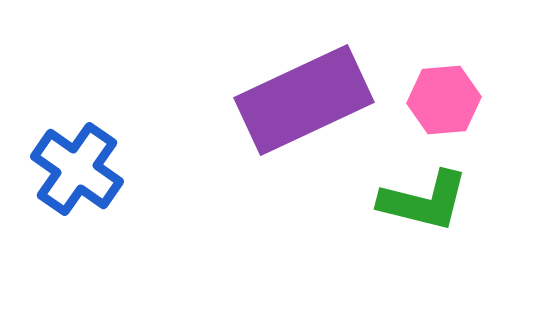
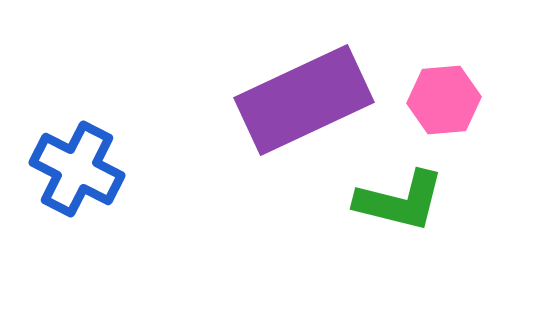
blue cross: rotated 8 degrees counterclockwise
green L-shape: moved 24 px left
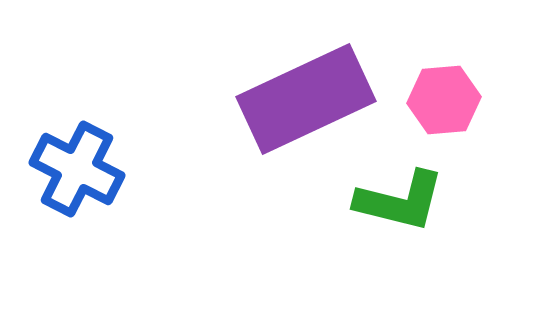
purple rectangle: moved 2 px right, 1 px up
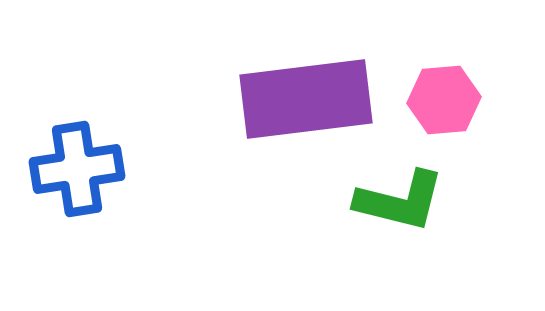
purple rectangle: rotated 18 degrees clockwise
blue cross: rotated 36 degrees counterclockwise
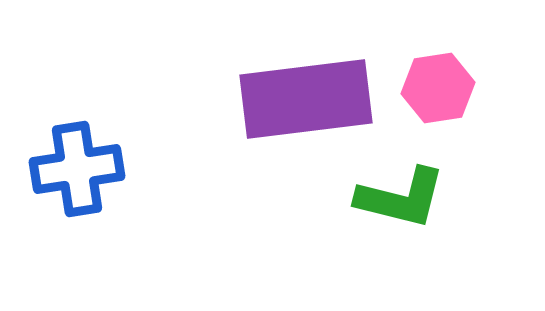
pink hexagon: moved 6 px left, 12 px up; rotated 4 degrees counterclockwise
green L-shape: moved 1 px right, 3 px up
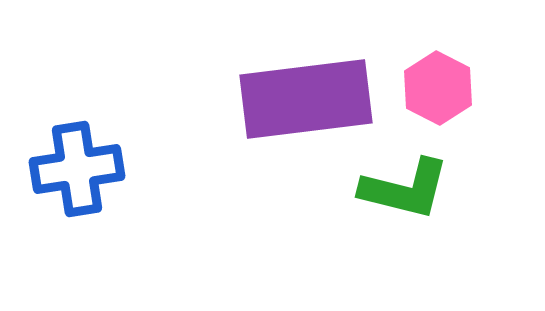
pink hexagon: rotated 24 degrees counterclockwise
green L-shape: moved 4 px right, 9 px up
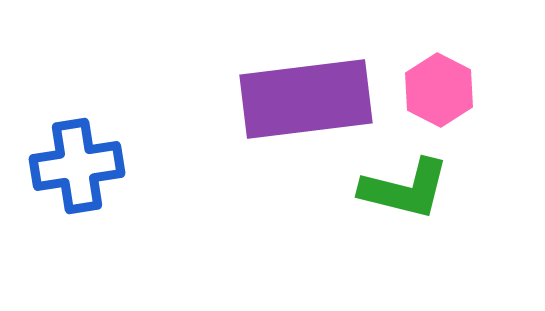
pink hexagon: moved 1 px right, 2 px down
blue cross: moved 3 px up
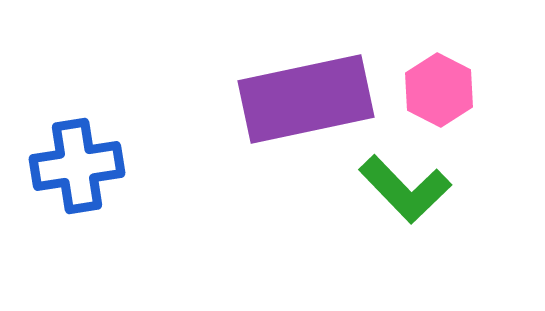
purple rectangle: rotated 5 degrees counterclockwise
green L-shape: rotated 32 degrees clockwise
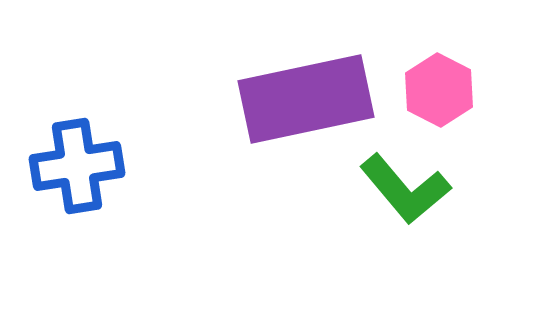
green L-shape: rotated 4 degrees clockwise
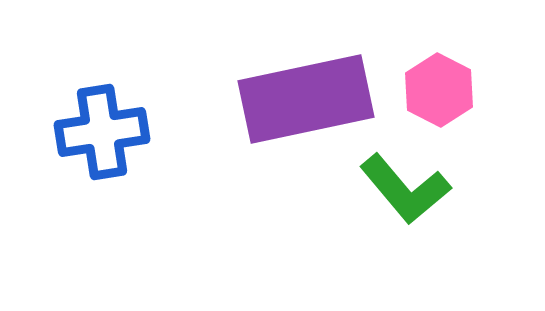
blue cross: moved 25 px right, 34 px up
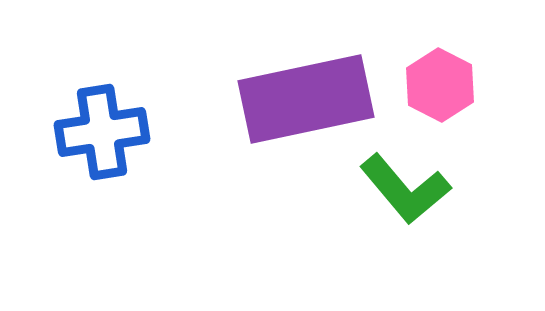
pink hexagon: moved 1 px right, 5 px up
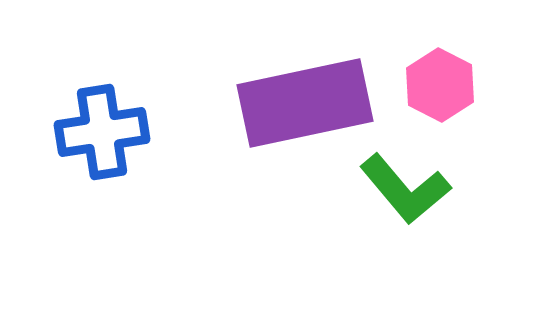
purple rectangle: moved 1 px left, 4 px down
